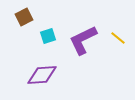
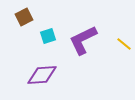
yellow line: moved 6 px right, 6 px down
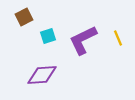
yellow line: moved 6 px left, 6 px up; rotated 28 degrees clockwise
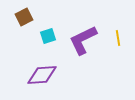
yellow line: rotated 14 degrees clockwise
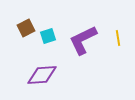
brown square: moved 2 px right, 11 px down
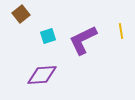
brown square: moved 5 px left, 14 px up; rotated 12 degrees counterclockwise
yellow line: moved 3 px right, 7 px up
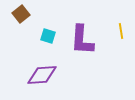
cyan square: rotated 35 degrees clockwise
purple L-shape: moved 1 px left; rotated 60 degrees counterclockwise
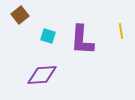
brown square: moved 1 px left, 1 px down
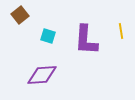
purple L-shape: moved 4 px right
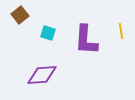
cyan square: moved 3 px up
